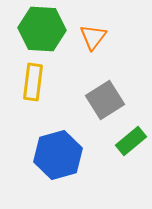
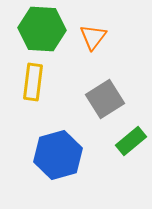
gray square: moved 1 px up
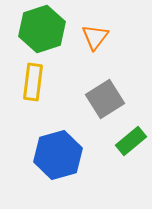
green hexagon: rotated 21 degrees counterclockwise
orange triangle: moved 2 px right
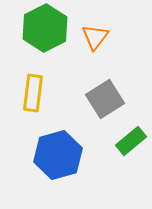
green hexagon: moved 3 px right, 1 px up; rotated 9 degrees counterclockwise
yellow rectangle: moved 11 px down
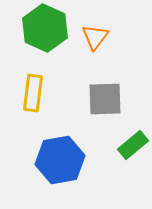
green hexagon: rotated 9 degrees counterclockwise
gray square: rotated 30 degrees clockwise
green rectangle: moved 2 px right, 4 px down
blue hexagon: moved 2 px right, 5 px down; rotated 6 degrees clockwise
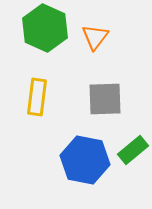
yellow rectangle: moved 4 px right, 4 px down
green rectangle: moved 5 px down
blue hexagon: moved 25 px right; rotated 21 degrees clockwise
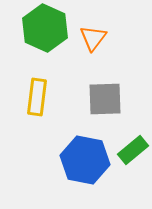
orange triangle: moved 2 px left, 1 px down
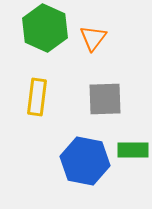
green rectangle: rotated 40 degrees clockwise
blue hexagon: moved 1 px down
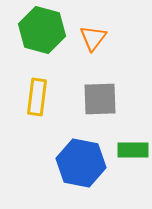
green hexagon: moved 3 px left, 2 px down; rotated 9 degrees counterclockwise
gray square: moved 5 px left
blue hexagon: moved 4 px left, 2 px down
